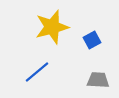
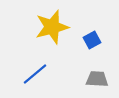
blue line: moved 2 px left, 2 px down
gray trapezoid: moved 1 px left, 1 px up
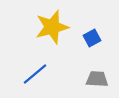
blue square: moved 2 px up
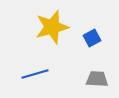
blue line: rotated 24 degrees clockwise
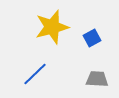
blue line: rotated 28 degrees counterclockwise
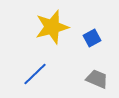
gray trapezoid: rotated 20 degrees clockwise
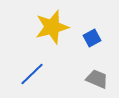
blue line: moved 3 px left
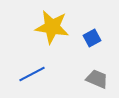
yellow star: rotated 24 degrees clockwise
blue line: rotated 16 degrees clockwise
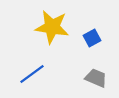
blue line: rotated 8 degrees counterclockwise
gray trapezoid: moved 1 px left, 1 px up
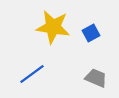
yellow star: moved 1 px right
blue square: moved 1 px left, 5 px up
